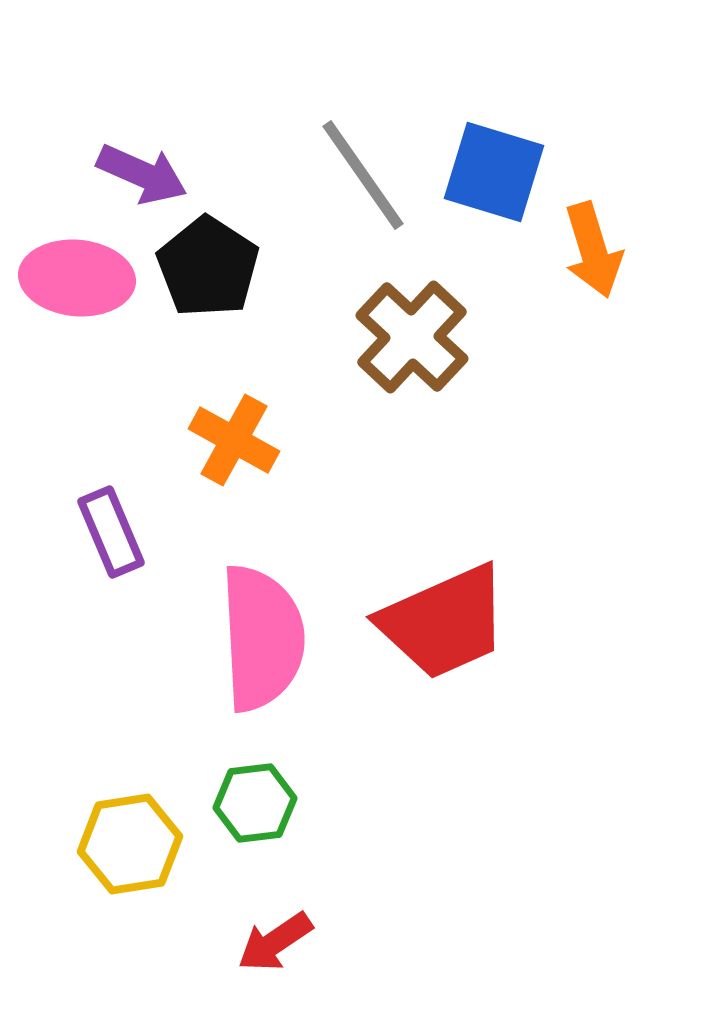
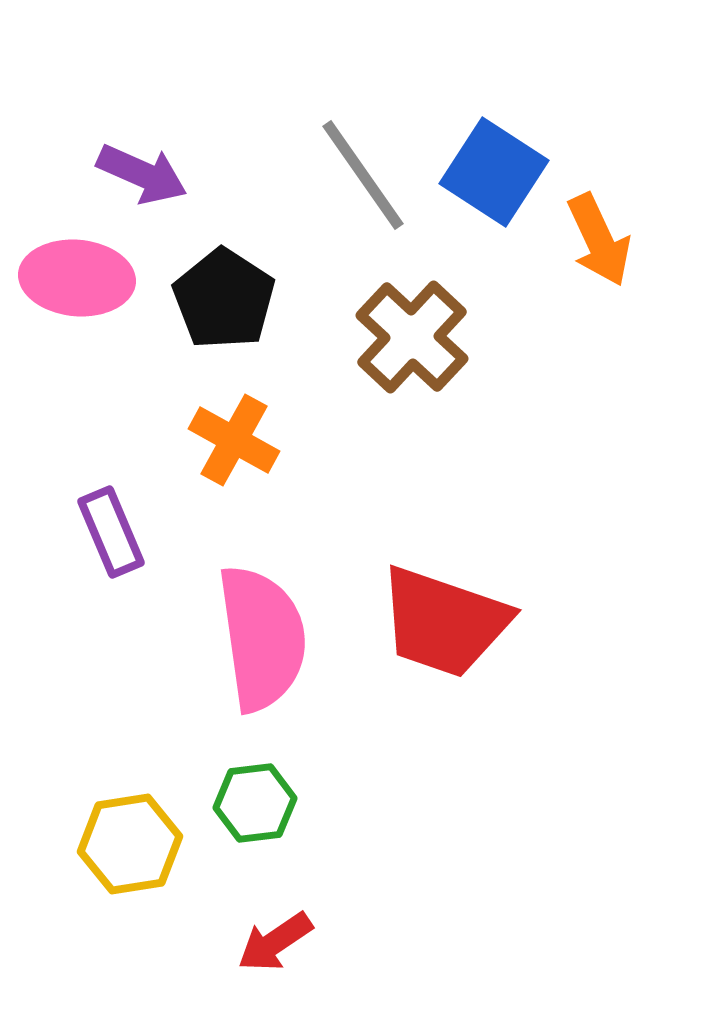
blue square: rotated 16 degrees clockwise
orange arrow: moved 6 px right, 10 px up; rotated 8 degrees counterclockwise
black pentagon: moved 16 px right, 32 px down
red trapezoid: rotated 43 degrees clockwise
pink semicircle: rotated 5 degrees counterclockwise
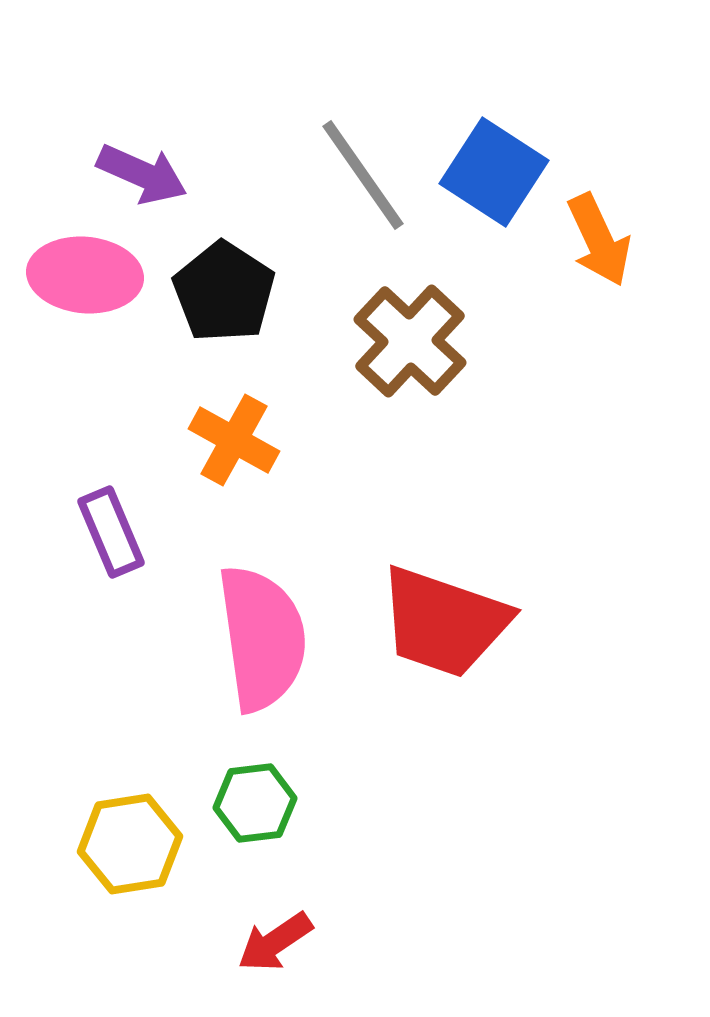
pink ellipse: moved 8 px right, 3 px up
black pentagon: moved 7 px up
brown cross: moved 2 px left, 4 px down
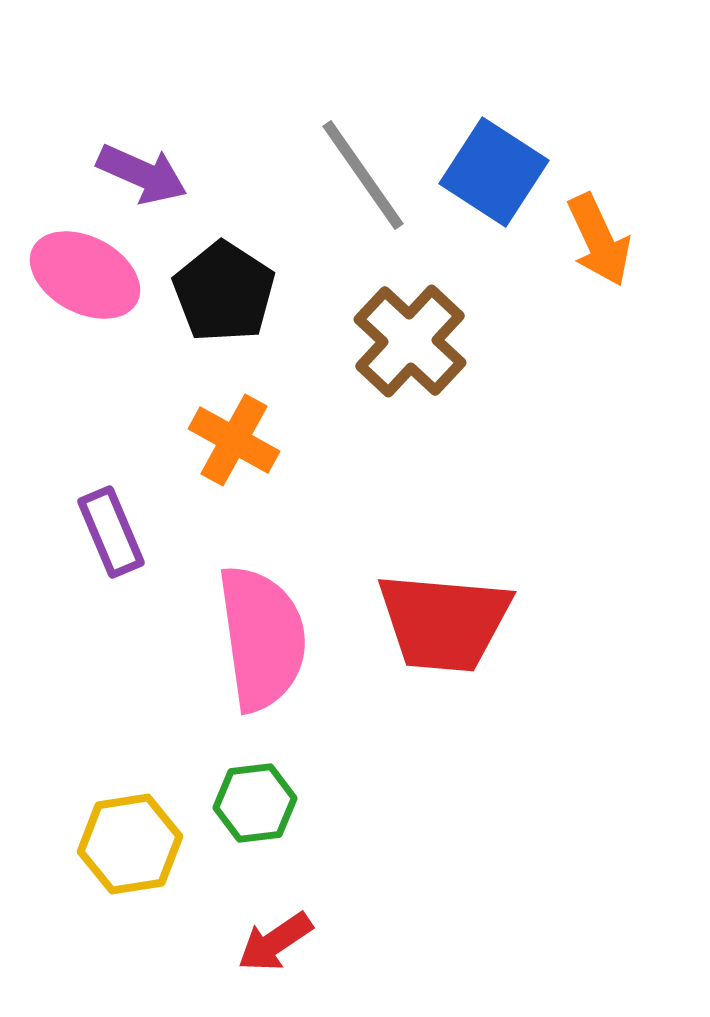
pink ellipse: rotated 23 degrees clockwise
red trapezoid: rotated 14 degrees counterclockwise
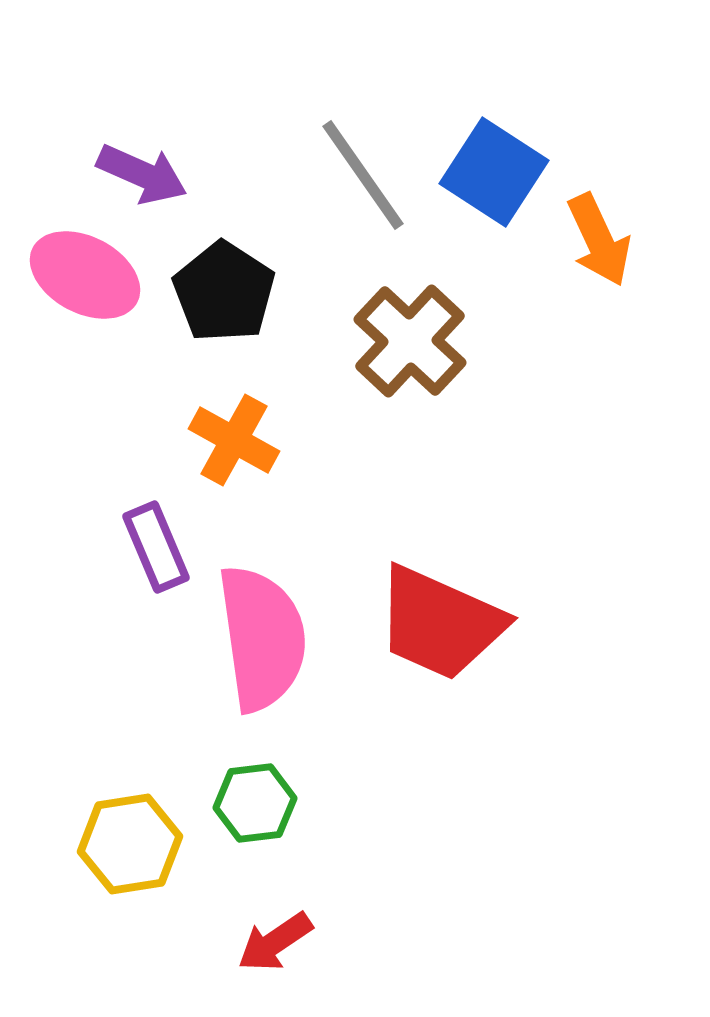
purple rectangle: moved 45 px right, 15 px down
red trapezoid: moved 4 px left, 1 px down; rotated 19 degrees clockwise
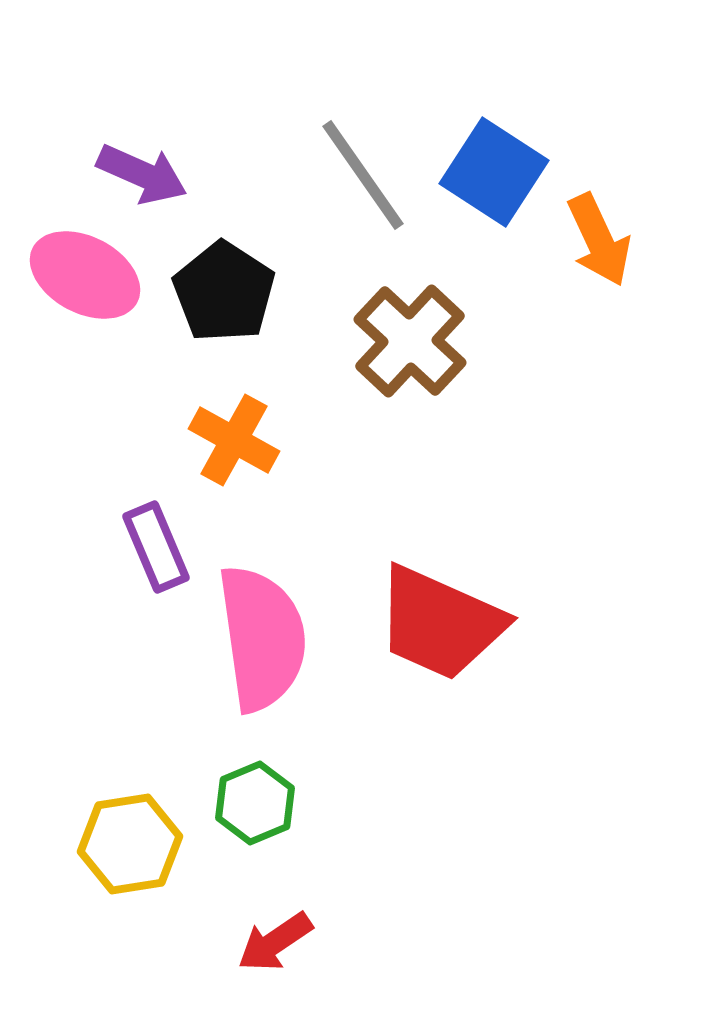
green hexagon: rotated 16 degrees counterclockwise
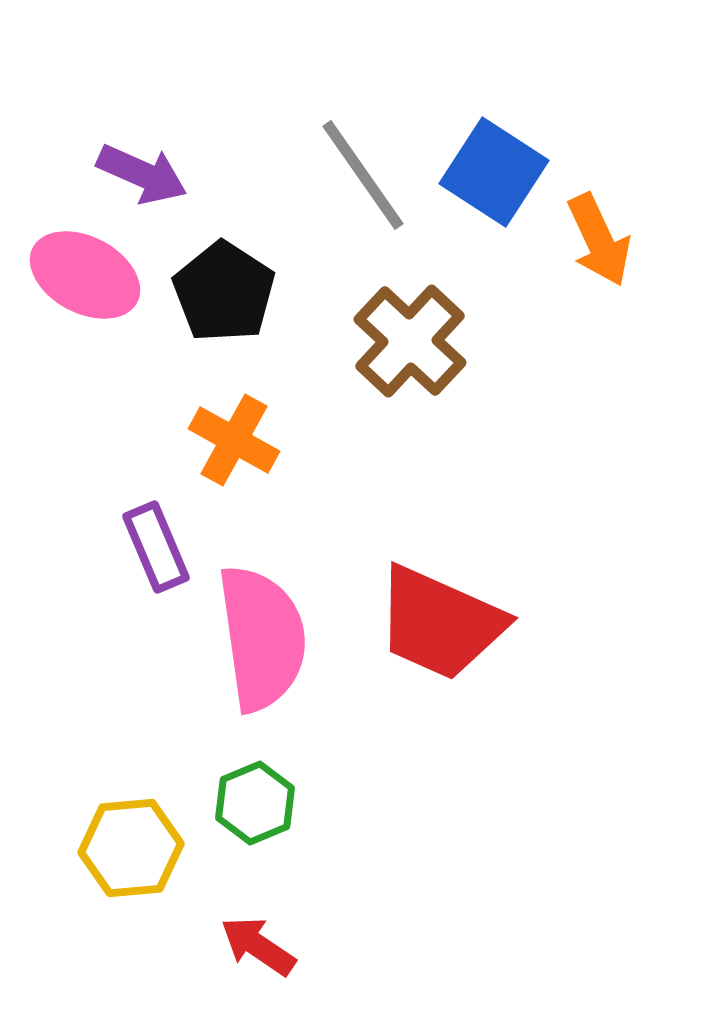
yellow hexagon: moved 1 px right, 4 px down; rotated 4 degrees clockwise
red arrow: moved 17 px left, 4 px down; rotated 68 degrees clockwise
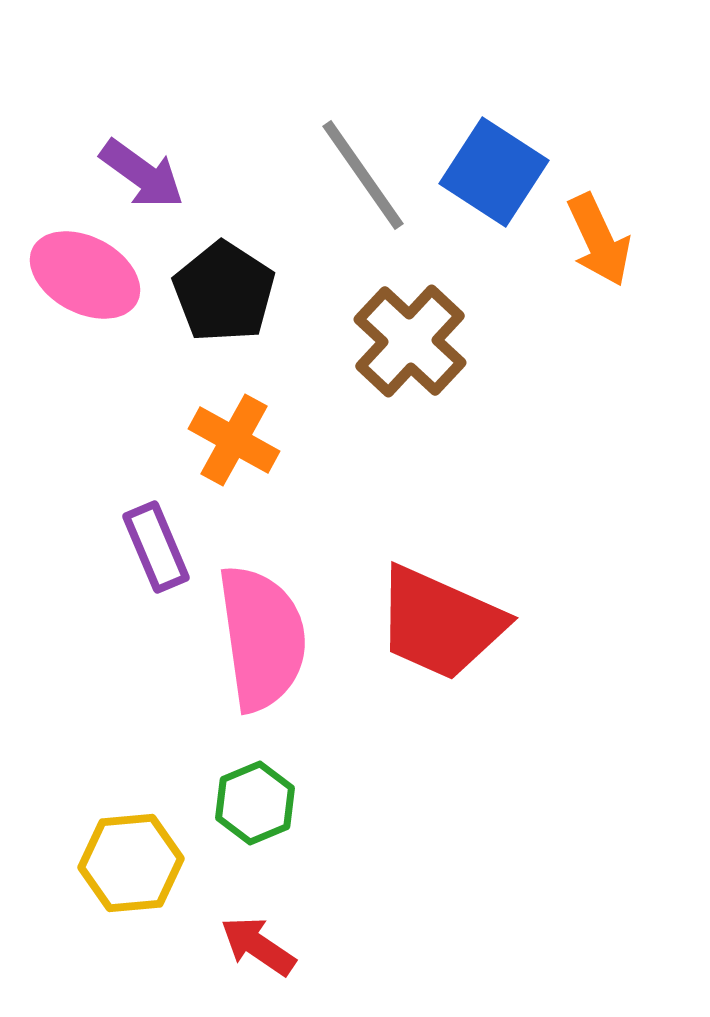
purple arrow: rotated 12 degrees clockwise
yellow hexagon: moved 15 px down
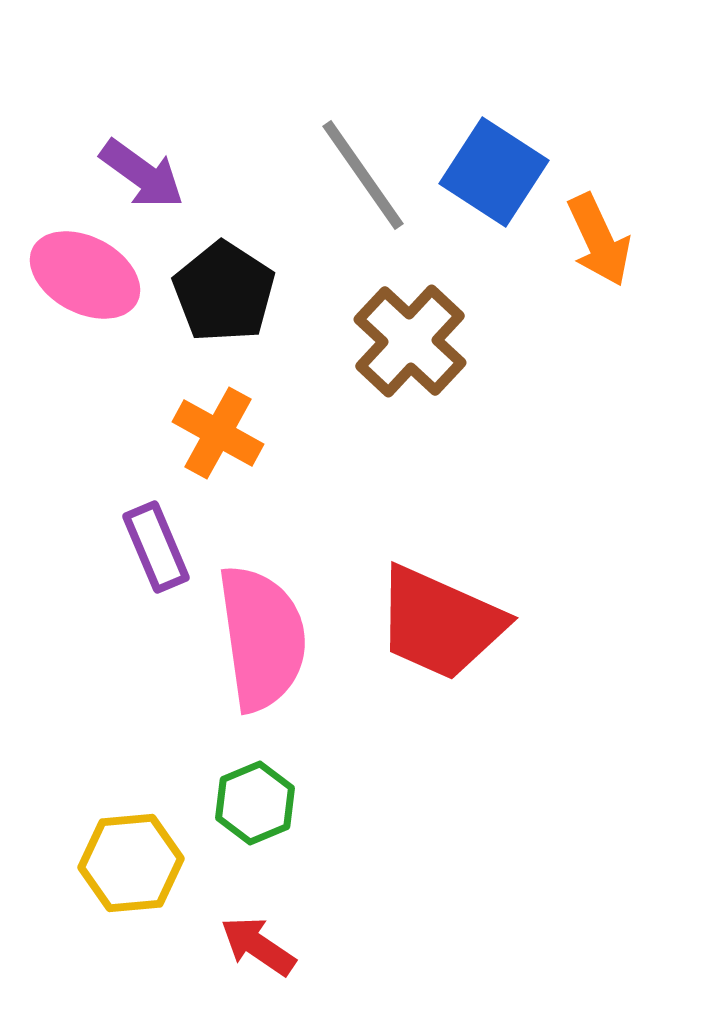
orange cross: moved 16 px left, 7 px up
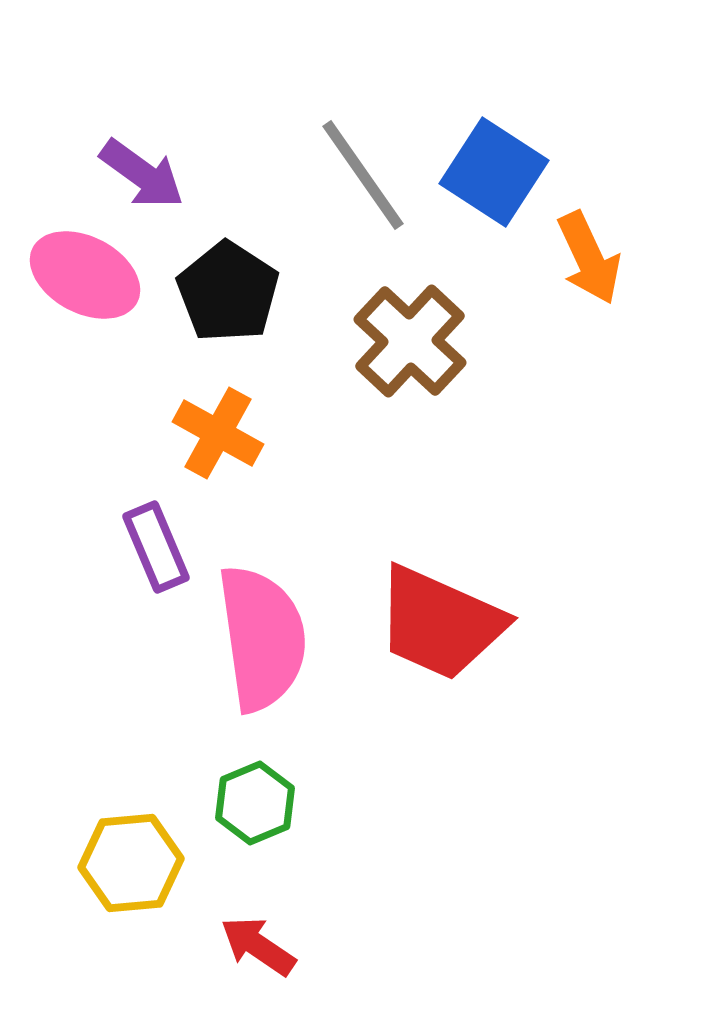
orange arrow: moved 10 px left, 18 px down
black pentagon: moved 4 px right
